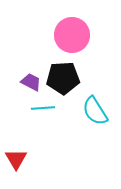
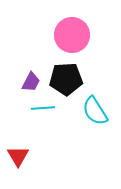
black pentagon: moved 3 px right, 1 px down
purple trapezoid: rotated 90 degrees clockwise
red triangle: moved 2 px right, 3 px up
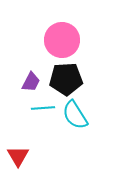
pink circle: moved 10 px left, 5 px down
cyan semicircle: moved 20 px left, 4 px down
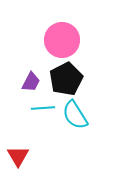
black pentagon: rotated 24 degrees counterclockwise
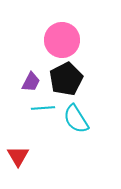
cyan semicircle: moved 1 px right, 4 px down
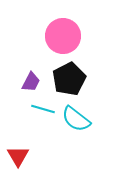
pink circle: moved 1 px right, 4 px up
black pentagon: moved 3 px right
cyan line: moved 1 px down; rotated 20 degrees clockwise
cyan semicircle: rotated 20 degrees counterclockwise
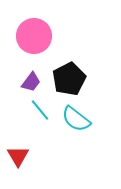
pink circle: moved 29 px left
purple trapezoid: rotated 10 degrees clockwise
cyan line: moved 3 px left, 1 px down; rotated 35 degrees clockwise
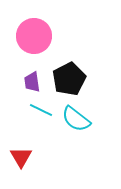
purple trapezoid: moved 1 px right; rotated 135 degrees clockwise
cyan line: moved 1 px right; rotated 25 degrees counterclockwise
red triangle: moved 3 px right, 1 px down
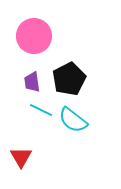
cyan semicircle: moved 3 px left, 1 px down
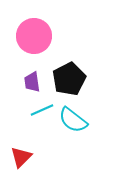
cyan line: moved 1 px right; rotated 50 degrees counterclockwise
red triangle: rotated 15 degrees clockwise
